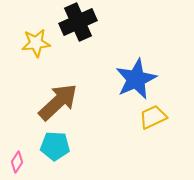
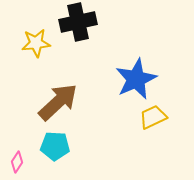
black cross: rotated 12 degrees clockwise
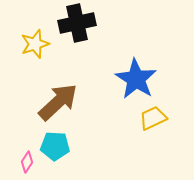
black cross: moved 1 px left, 1 px down
yellow star: moved 1 px left, 1 px down; rotated 12 degrees counterclockwise
blue star: rotated 15 degrees counterclockwise
yellow trapezoid: moved 1 px down
pink diamond: moved 10 px right
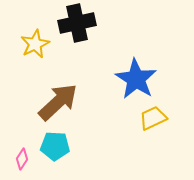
yellow star: rotated 8 degrees counterclockwise
pink diamond: moved 5 px left, 3 px up
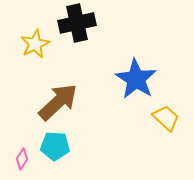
yellow trapezoid: moved 13 px right; rotated 68 degrees clockwise
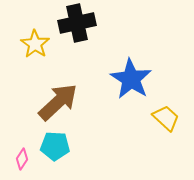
yellow star: rotated 12 degrees counterclockwise
blue star: moved 5 px left
